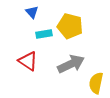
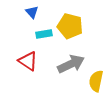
yellow semicircle: moved 2 px up
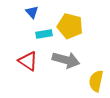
gray arrow: moved 5 px left, 4 px up; rotated 40 degrees clockwise
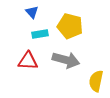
cyan rectangle: moved 4 px left
red triangle: rotated 30 degrees counterclockwise
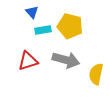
cyan rectangle: moved 3 px right, 4 px up
red triangle: rotated 20 degrees counterclockwise
yellow semicircle: moved 7 px up
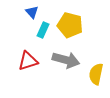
yellow pentagon: moved 1 px up
cyan rectangle: rotated 56 degrees counterclockwise
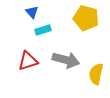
yellow pentagon: moved 16 px right, 7 px up
cyan rectangle: rotated 49 degrees clockwise
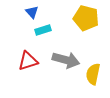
yellow semicircle: moved 3 px left
